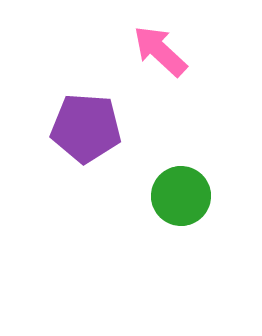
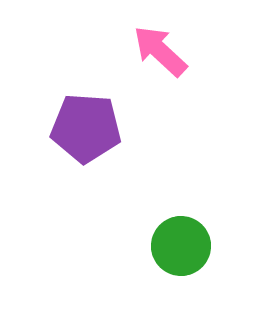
green circle: moved 50 px down
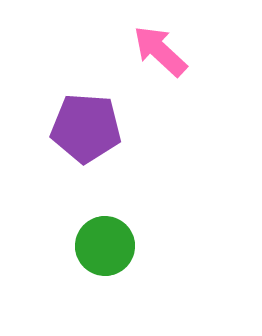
green circle: moved 76 px left
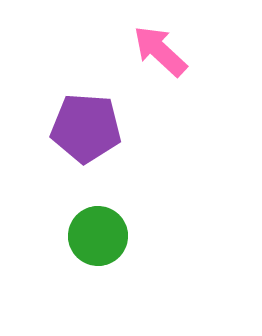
green circle: moved 7 px left, 10 px up
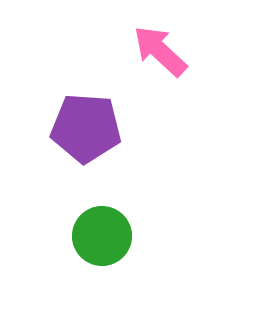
green circle: moved 4 px right
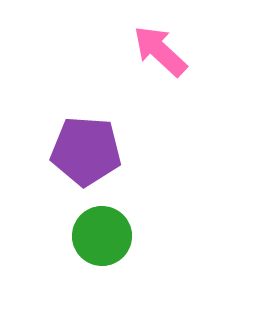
purple pentagon: moved 23 px down
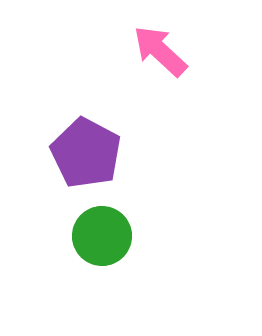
purple pentagon: moved 2 px down; rotated 24 degrees clockwise
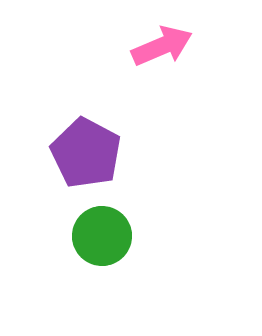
pink arrow: moved 2 px right, 5 px up; rotated 114 degrees clockwise
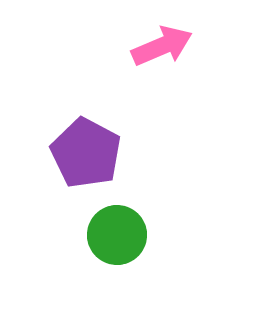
green circle: moved 15 px right, 1 px up
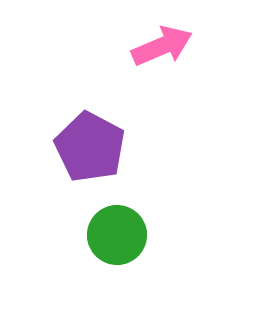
purple pentagon: moved 4 px right, 6 px up
